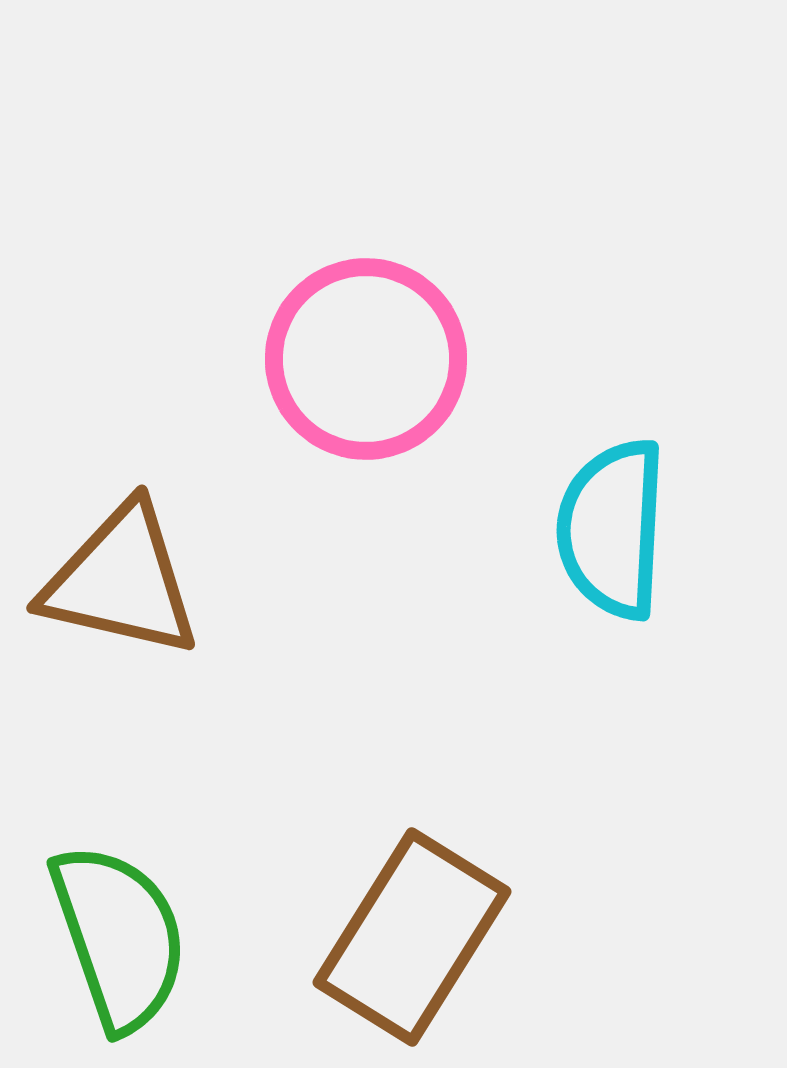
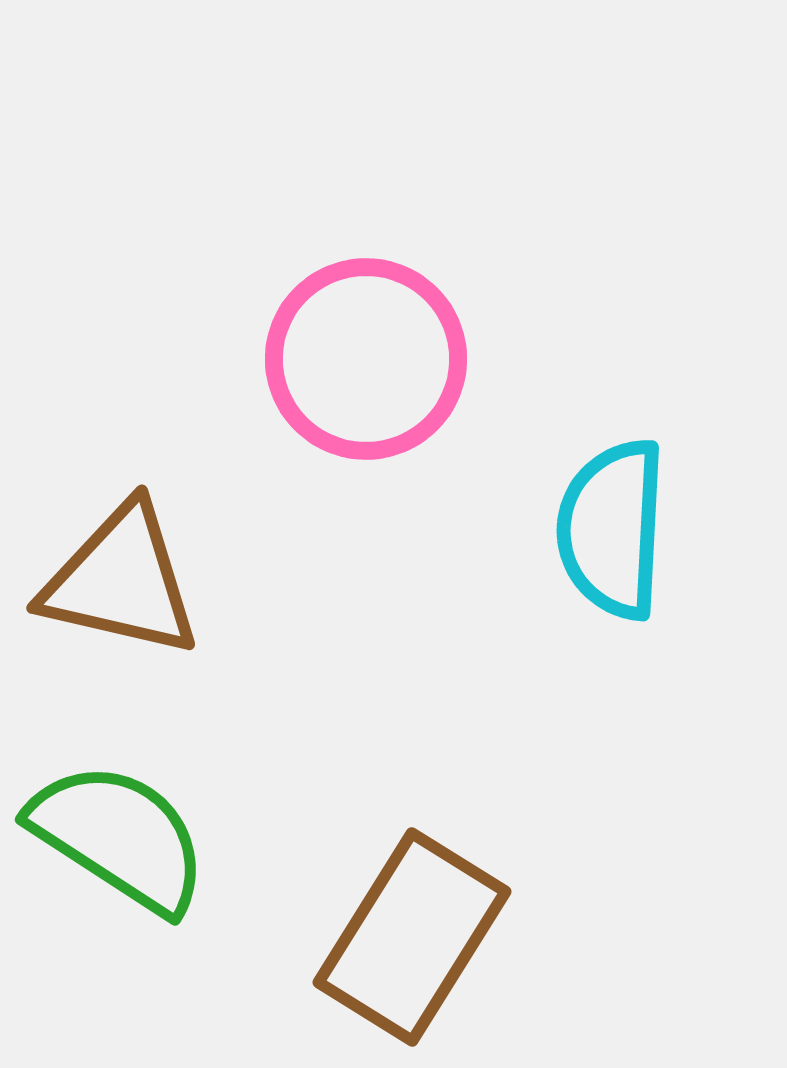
green semicircle: moved 100 px up; rotated 38 degrees counterclockwise
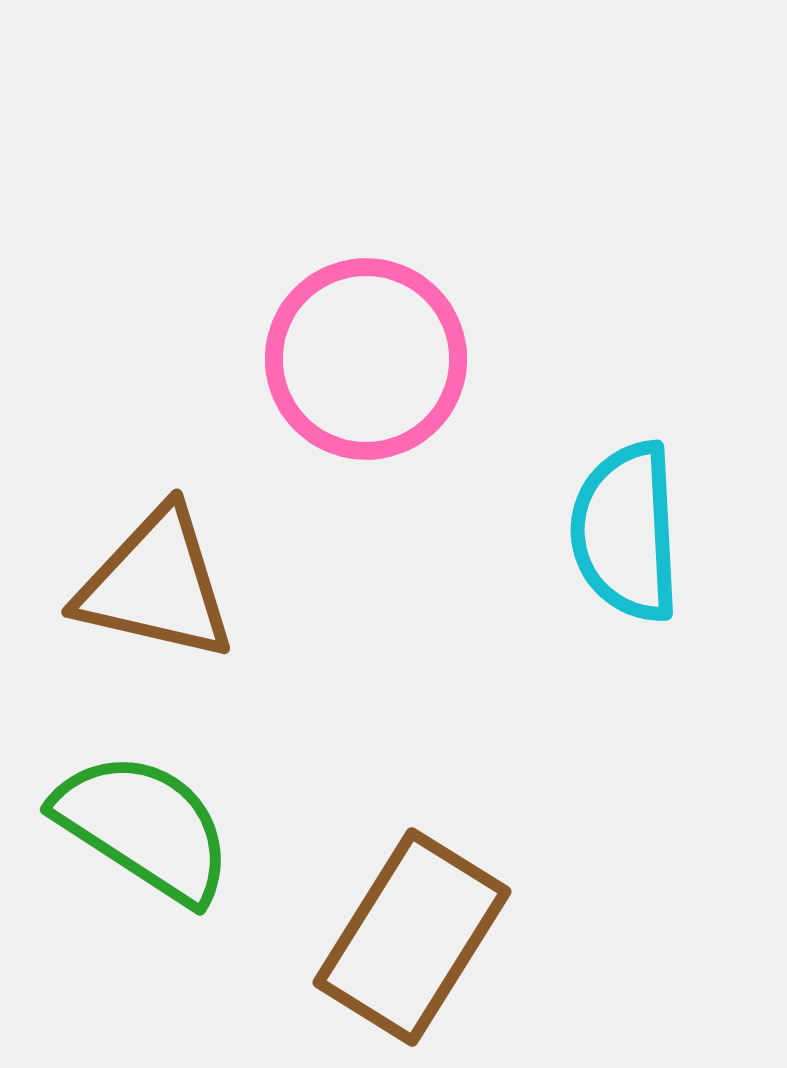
cyan semicircle: moved 14 px right, 3 px down; rotated 6 degrees counterclockwise
brown triangle: moved 35 px right, 4 px down
green semicircle: moved 25 px right, 10 px up
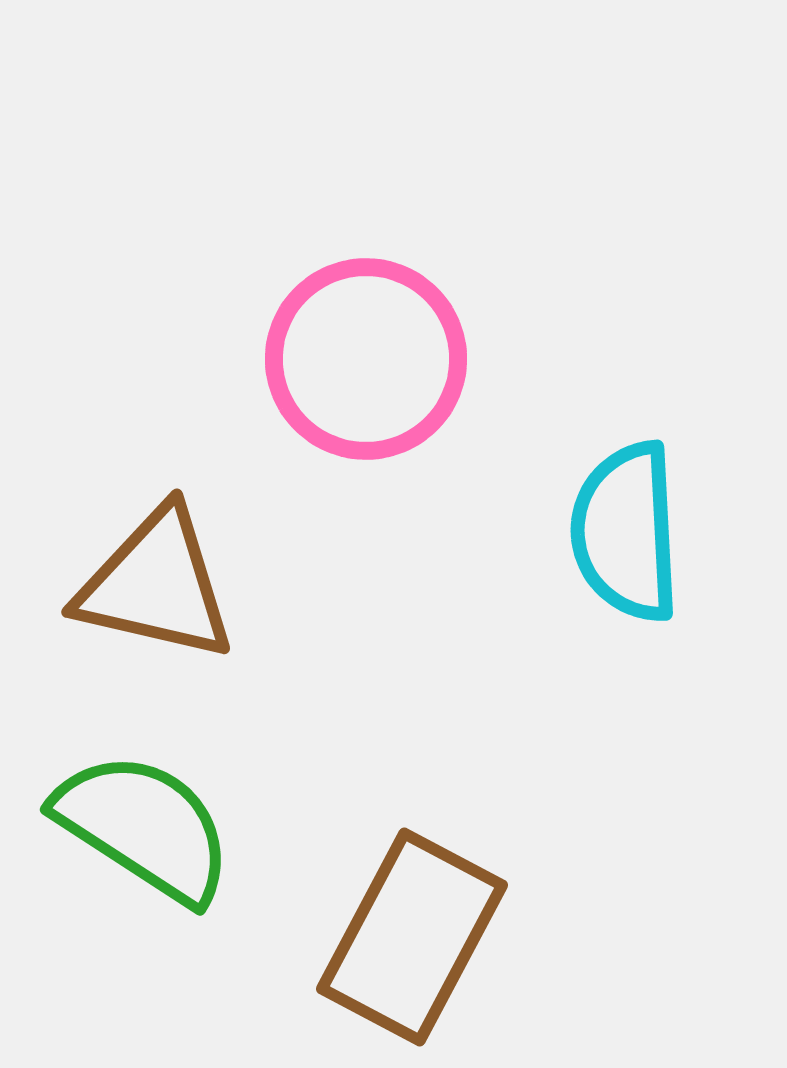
brown rectangle: rotated 4 degrees counterclockwise
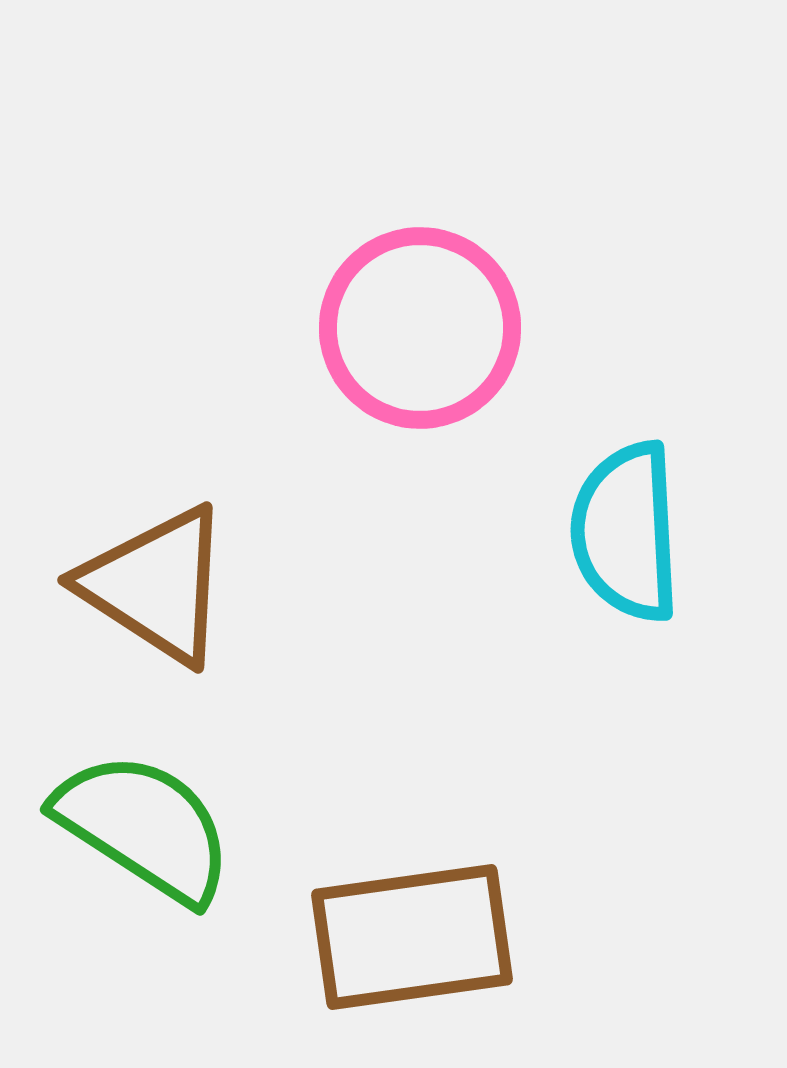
pink circle: moved 54 px right, 31 px up
brown triangle: rotated 20 degrees clockwise
brown rectangle: rotated 54 degrees clockwise
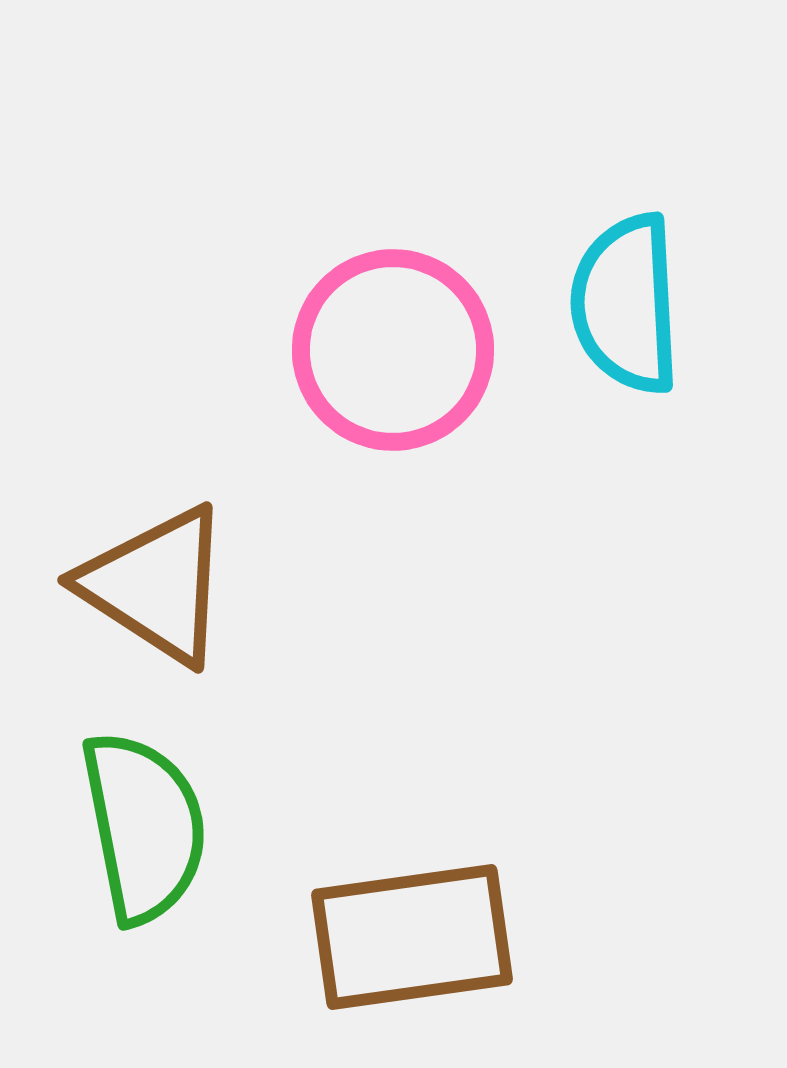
pink circle: moved 27 px left, 22 px down
cyan semicircle: moved 228 px up
green semicircle: rotated 46 degrees clockwise
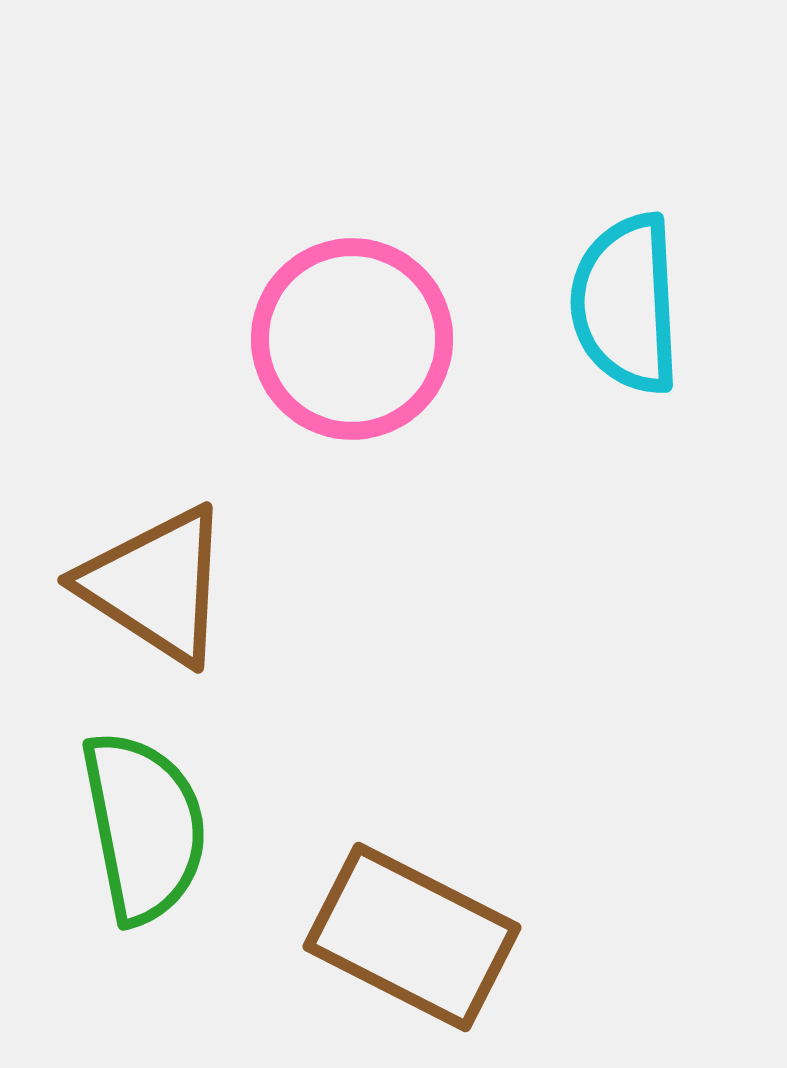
pink circle: moved 41 px left, 11 px up
brown rectangle: rotated 35 degrees clockwise
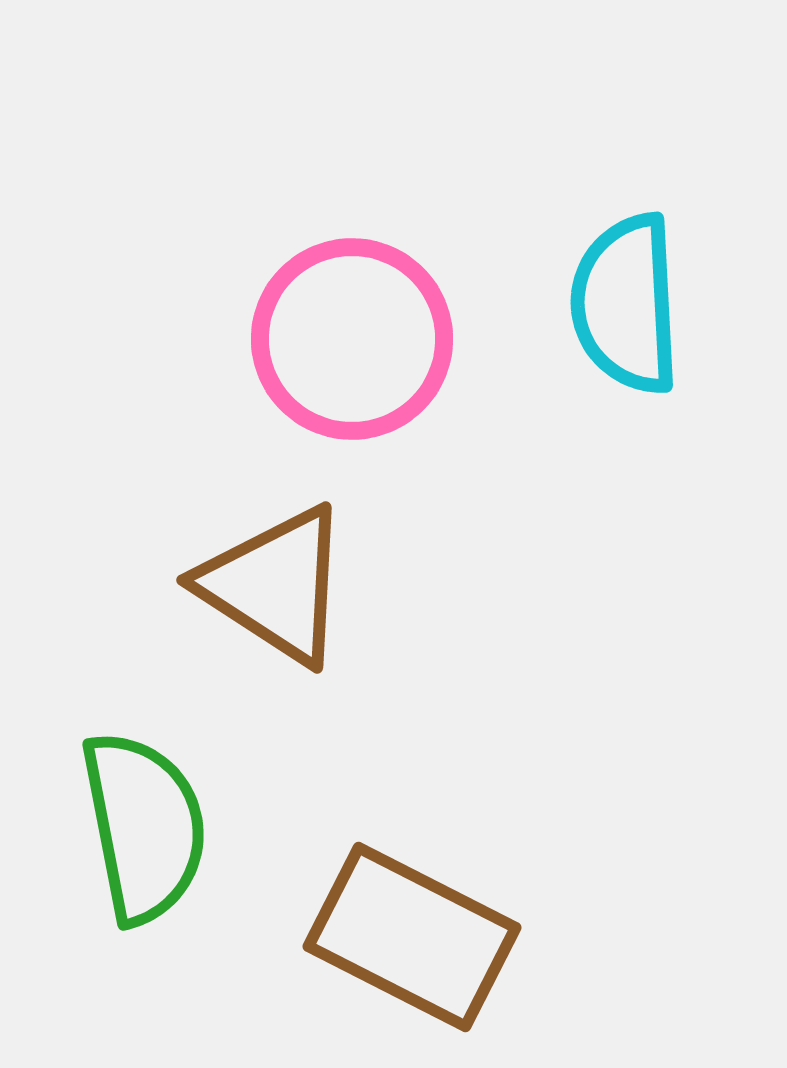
brown triangle: moved 119 px right
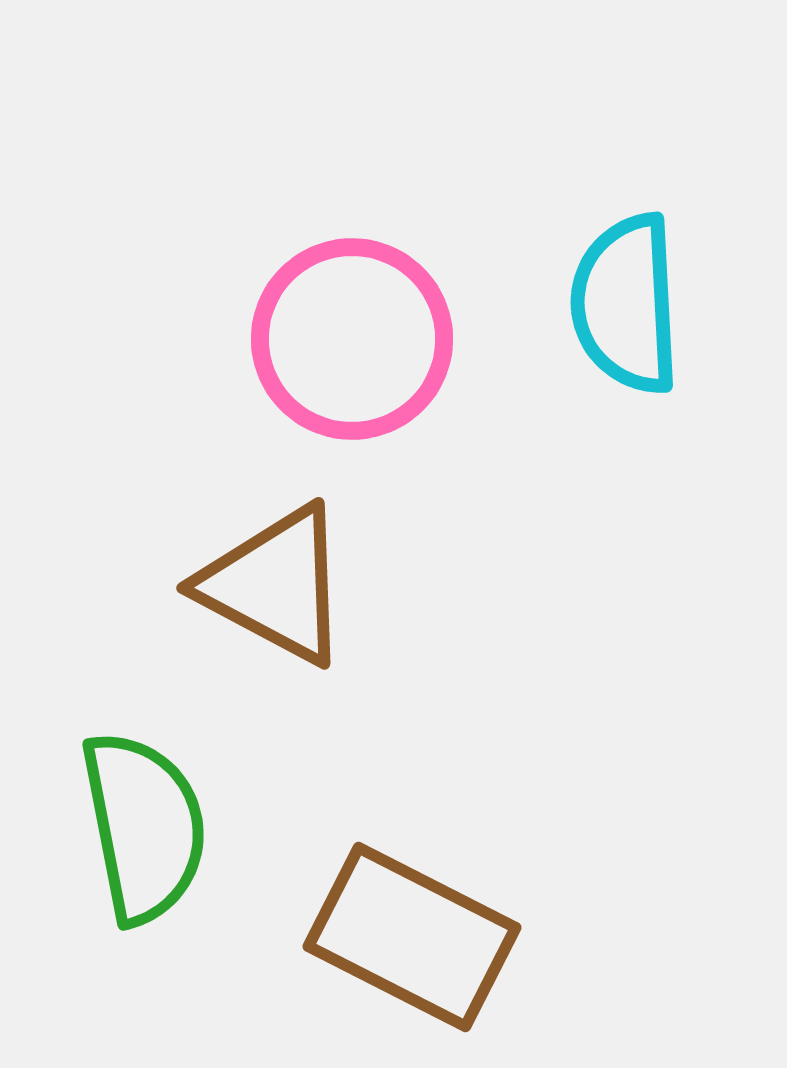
brown triangle: rotated 5 degrees counterclockwise
